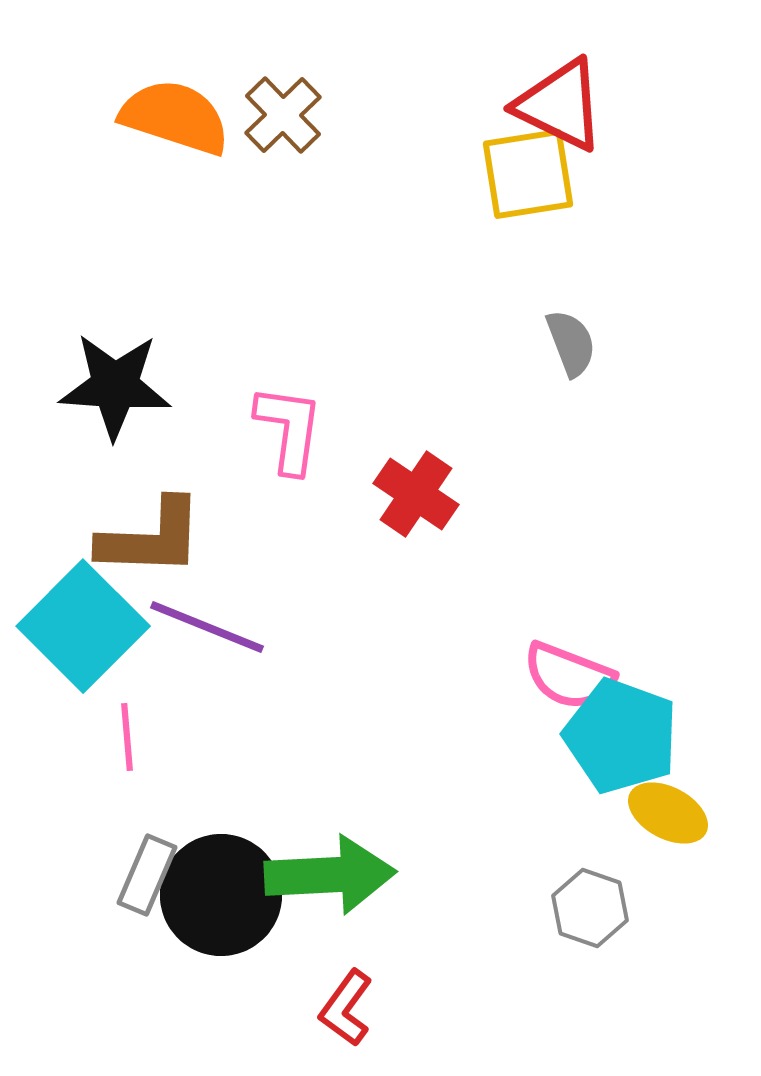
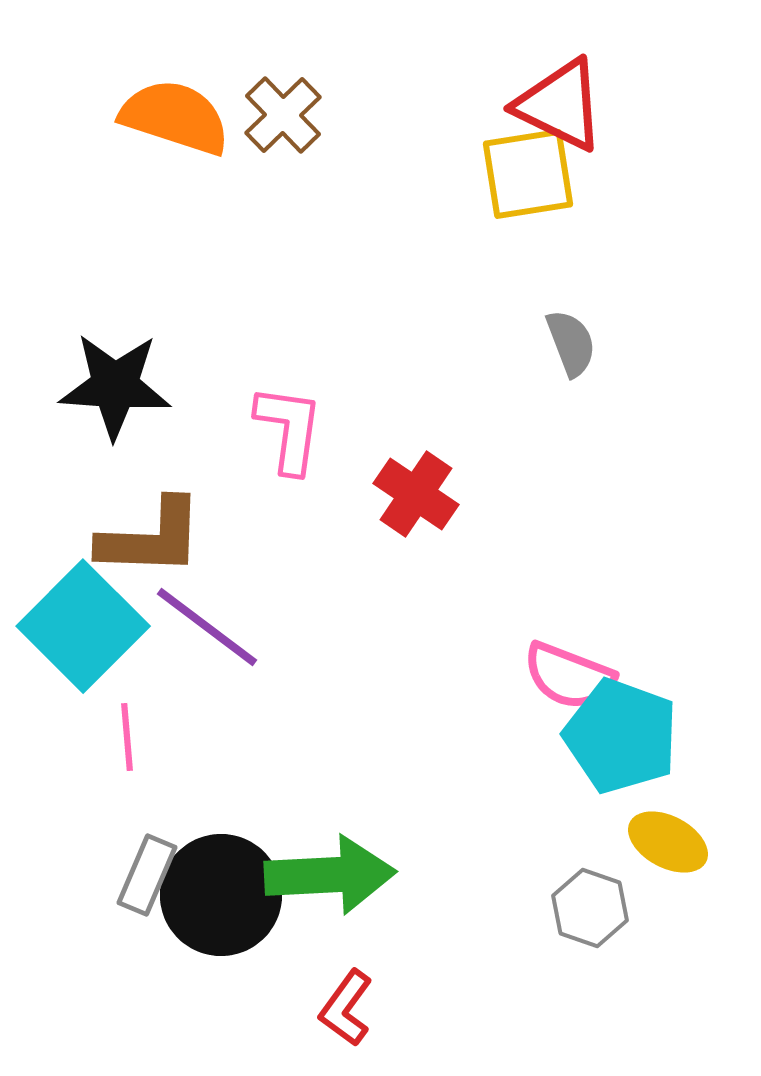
purple line: rotated 15 degrees clockwise
yellow ellipse: moved 29 px down
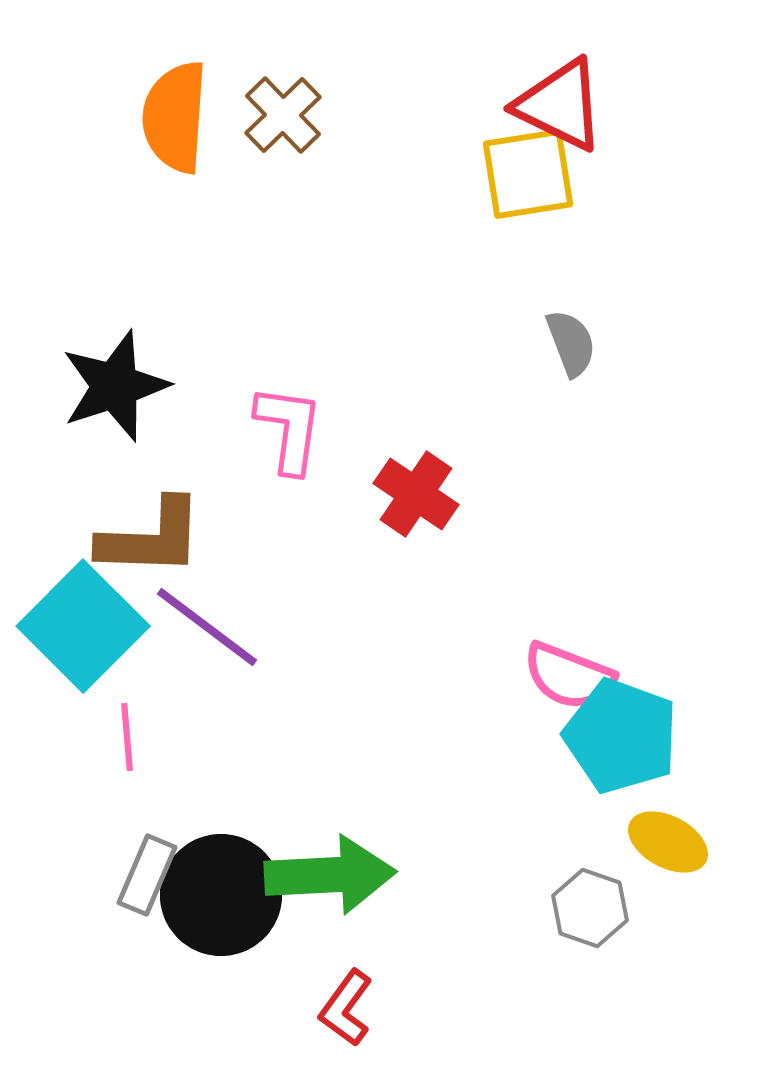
orange semicircle: rotated 104 degrees counterclockwise
black star: rotated 22 degrees counterclockwise
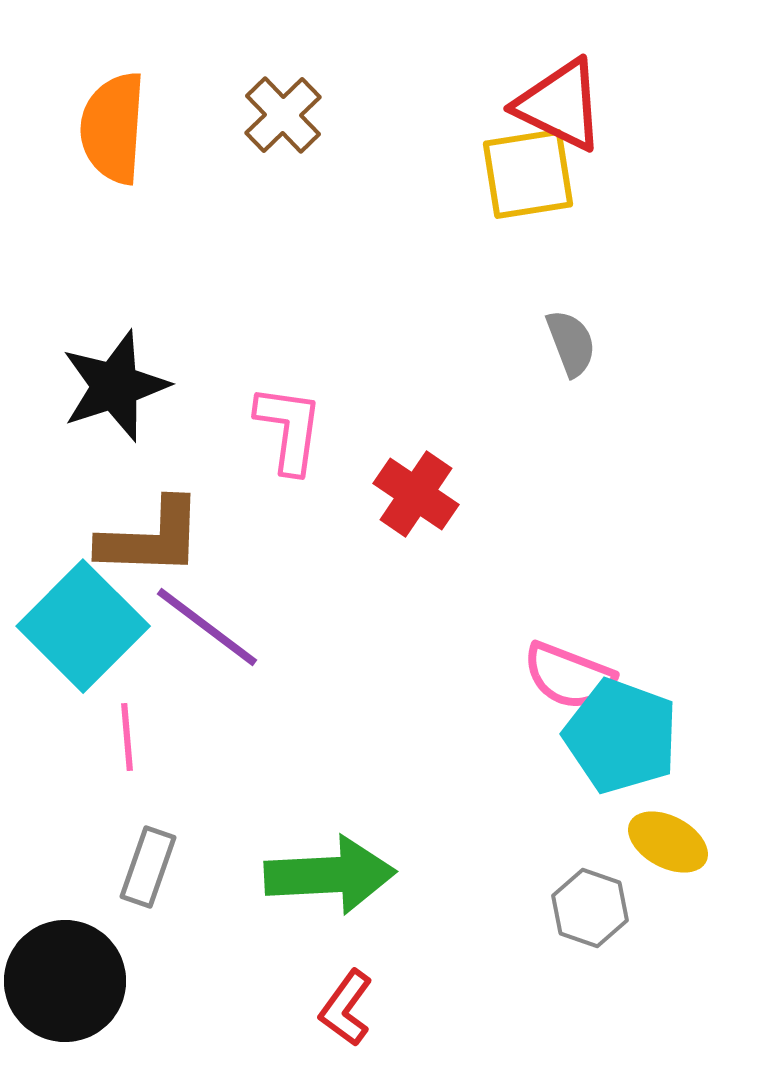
orange semicircle: moved 62 px left, 11 px down
gray rectangle: moved 1 px right, 8 px up; rotated 4 degrees counterclockwise
black circle: moved 156 px left, 86 px down
